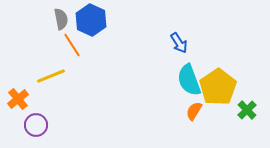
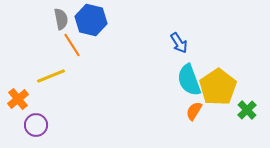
blue hexagon: rotated 12 degrees counterclockwise
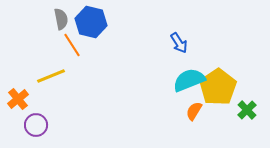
blue hexagon: moved 2 px down
cyan semicircle: rotated 88 degrees clockwise
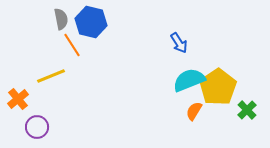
purple circle: moved 1 px right, 2 px down
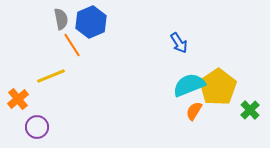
blue hexagon: rotated 24 degrees clockwise
cyan semicircle: moved 5 px down
green cross: moved 3 px right
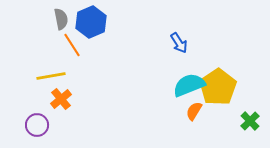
yellow line: rotated 12 degrees clockwise
orange cross: moved 43 px right
green cross: moved 11 px down
purple circle: moved 2 px up
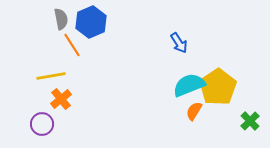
purple circle: moved 5 px right, 1 px up
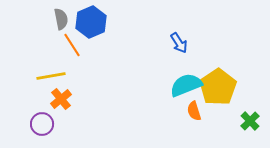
cyan semicircle: moved 3 px left
orange semicircle: rotated 48 degrees counterclockwise
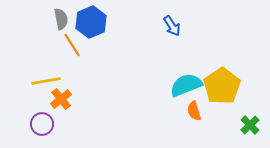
blue arrow: moved 7 px left, 17 px up
yellow line: moved 5 px left, 5 px down
yellow pentagon: moved 4 px right, 1 px up
green cross: moved 4 px down
